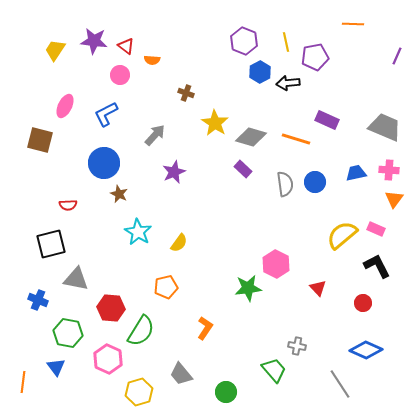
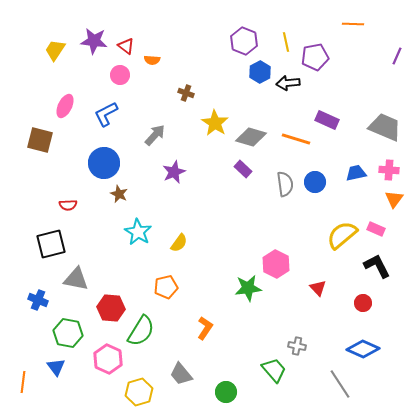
blue diamond at (366, 350): moved 3 px left, 1 px up
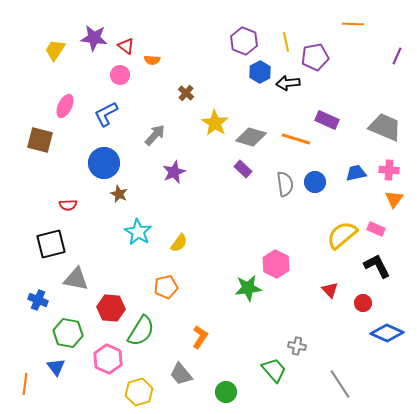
purple star at (94, 41): moved 3 px up
brown cross at (186, 93): rotated 21 degrees clockwise
red triangle at (318, 288): moved 12 px right, 2 px down
orange L-shape at (205, 328): moved 5 px left, 9 px down
blue diamond at (363, 349): moved 24 px right, 16 px up
orange line at (23, 382): moved 2 px right, 2 px down
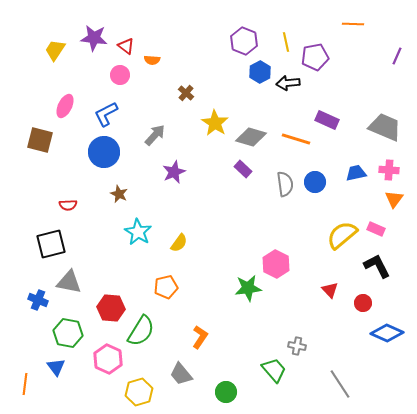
blue circle at (104, 163): moved 11 px up
gray triangle at (76, 279): moved 7 px left, 3 px down
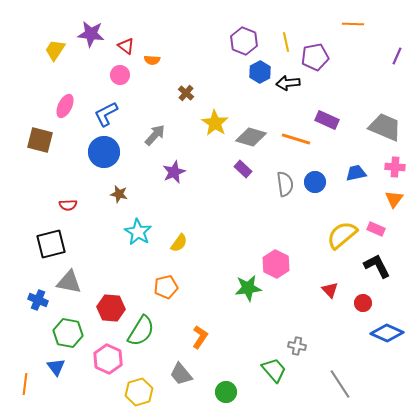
purple star at (94, 38): moved 3 px left, 4 px up
pink cross at (389, 170): moved 6 px right, 3 px up
brown star at (119, 194): rotated 12 degrees counterclockwise
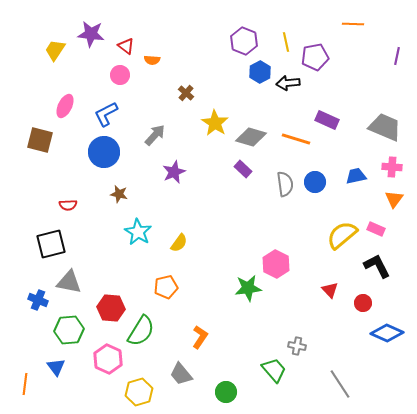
purple line at (397, 56): rotated 12 degrees counterclockwise
pink cross at (395, 167): moved 3 px left
blue trapezoid at (356, 173): moved 3 px down
green hexagon at (68, 333): moved 1 px right, 3 px up; rotated 16 degrees counterclockwise
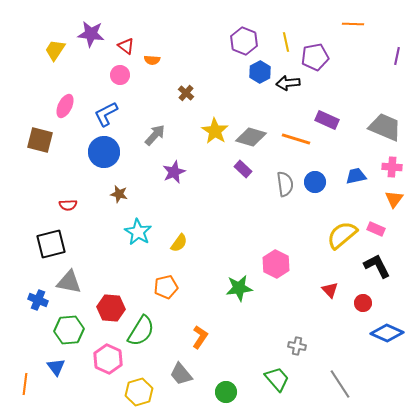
yellow star at (215, 123): moved 8 px down
green star at (248, 288): moved 9 px left
green trapezoid at (274, 370): moved 3 px right, 9 px down
